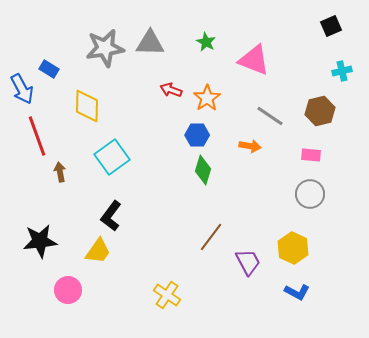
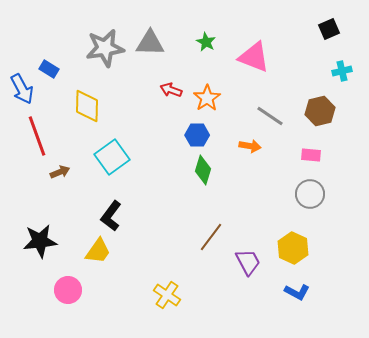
black square: moved 2 px left, 3 px down
pink triangle: moved 3 px up
brown arrow: rotated 78 degrees clockwise
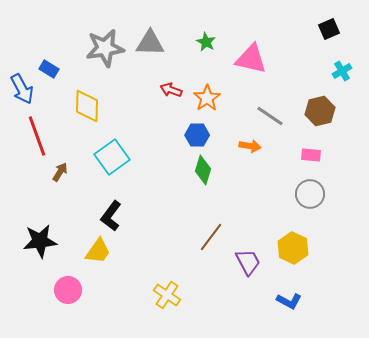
pink triangle: moved 3 px left, 2 px down; rotated 8 degrees counterclockwise
cyan cross: rotated 18 degrees counterclockwise
brown arrow: rotated 36 degrees counterclockwise
blue L-shape: moved 8 px left, 9 px down
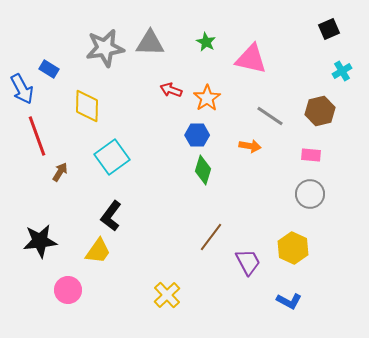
yellow cross: rotated 12 degrees clockwise
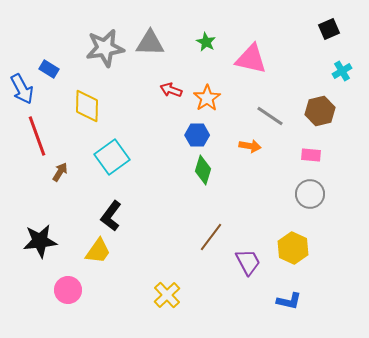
blue L-shape: rotated 15 degrees counterclockwise
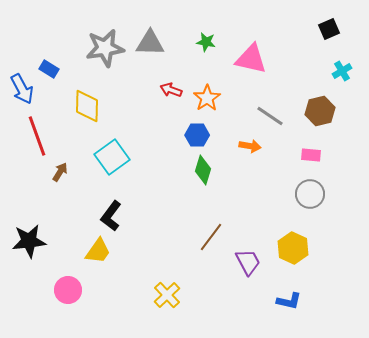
green star: rotated 18 degrees counterclockwise
black star: moved 11 px left
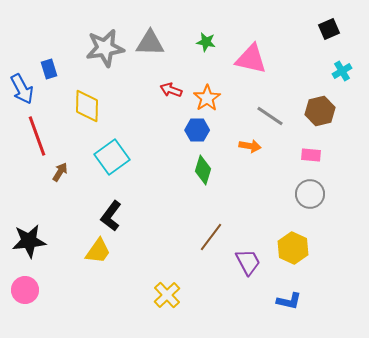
blue rectangle: rotated 42 degrees clockwise
blue hexagon: moved 5 px up
pink circle: moved 43 px left
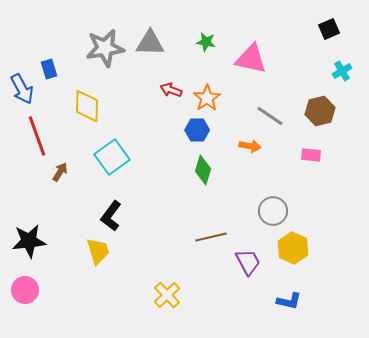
gray circle: moved 37 px left, 17 px down
brown line: rotated 40 degrees clockwise
yellow trapezoid: rotated 52 degrees counterclockwise
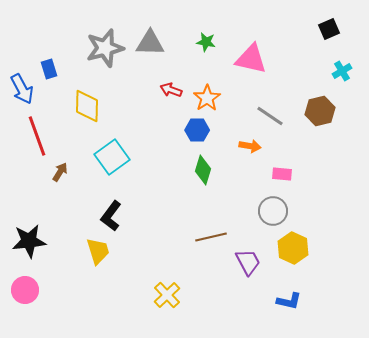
gray star: rotated 6 degrees counterclockwise
pink rectangle: moved 29 px left, 19 px down
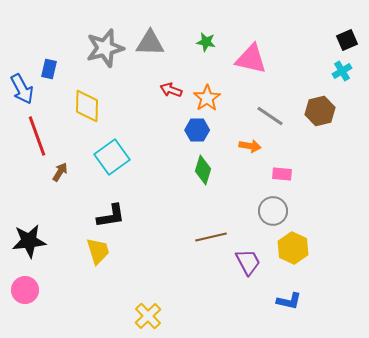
black square: moved 18 px right, 11 px down
blue rectangle: rotated 30 degrees clockwise
black L-shape: rotated 136 degrees counterclockwise
yellow cross: moved 19 px left, 21 px down
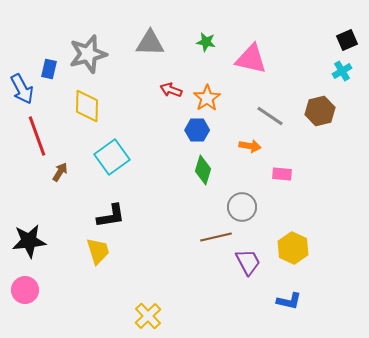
gray star: moved 17 px left, 6 px down
gray circle: moved 31 px left, 4 px up
brown line: moved 5 px right
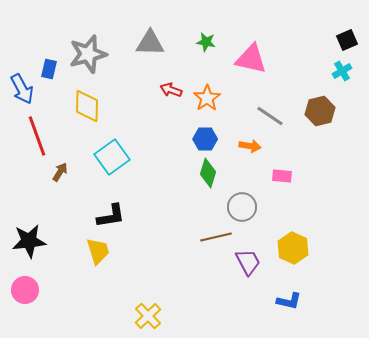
blue hexagon: moved 8 px right, 9 px down
green diamond: moved 5 px right, 3 px down
pink rectangle: moved 2 px down
